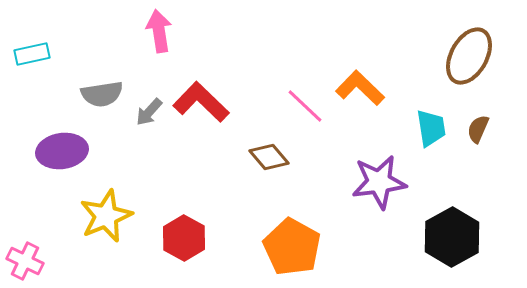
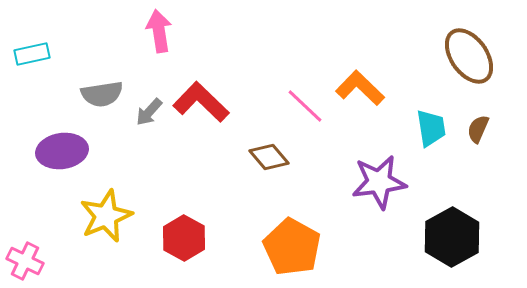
brown ellipse: rotated 64 degrees counterclockwise
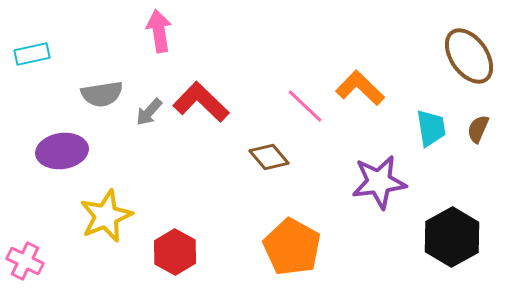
red hexagon: moved 9 px left, 14 px down
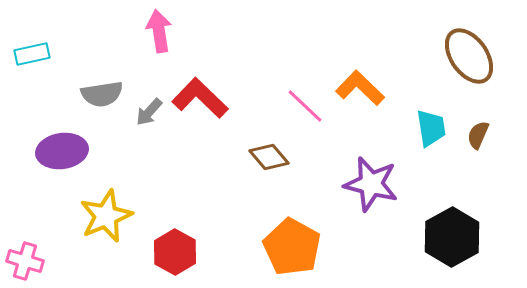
red L-shape: moved 1 px left, 4 px up
brown semicircle: moved 6 px down
purple star: moved 8 px left, 2 px down; rotated 22 degrees clockwise
pink cross: rotated 9 degrees counterclockwise
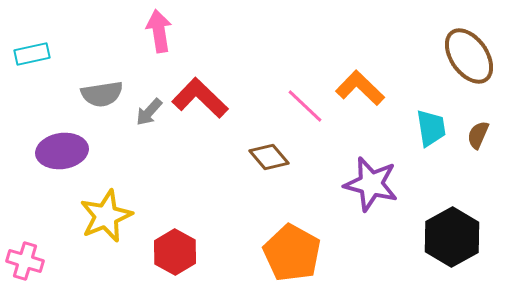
orange pentagon: moved 6 px down
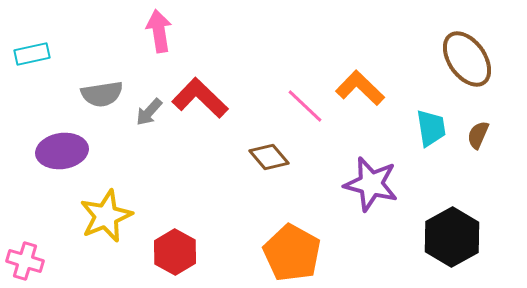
brown ellipse: moved 2 px left, 3 px down
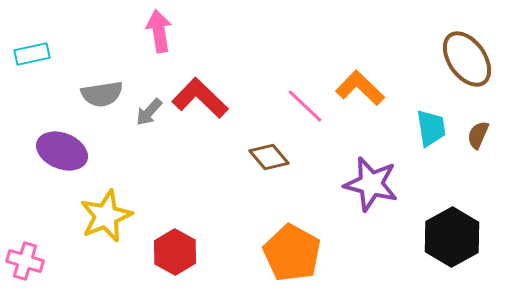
purple ellipse: rotated 30 degrees clockwise
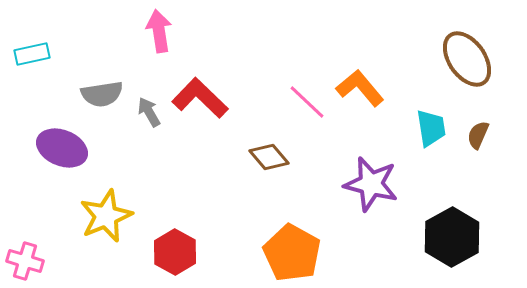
orange L-shape: rotated 6 degrees clockwise
pink line: moved 2 px right, 4 px up
gray arrow: rotated 108 degrees clockwise
purple ellipse: moved 3 px up
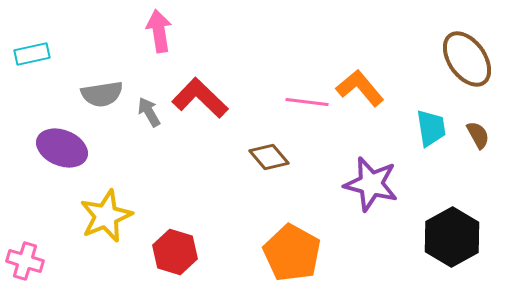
pink line: rotated 36 degrees counterclockwise
brown semicircle: rotated 128 degrees clockwise
red hexagon: rotated 12 degrees counterclockwise
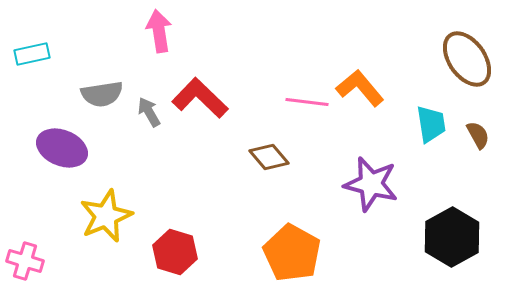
cyan trapezoid: moved 4 px up
